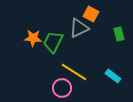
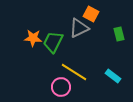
pink circle: moved 1 px left, 1 px up
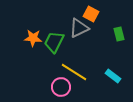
green trapezoid: moved 1 px right
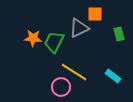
orange square: moved 4 px right; rotated 28 degrees counterclockwise
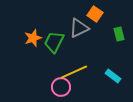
orange square: rotated 35 degrees clockwise
orange star: rotated 24 degrees counterclockwise
yellow line: rotated 56 degrees counterclockwise
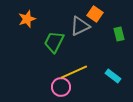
gray triangle: moved 1 px right, 2 px up
orange star: moved 6 px left, 19 px up
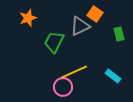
orange star: moved 1 px right, 1 px up
pink circle: moved 2 px right
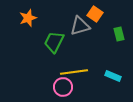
gray triangle: rotated 10 degrees clockwise
yellow line: rotated 16 degrees clockwise
cyan rectangle: rotated 14 degrees counterclockwise
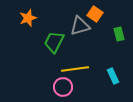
yellow line: moved 1 px right, 3 px up
cyan rectangle: rotated 42 degrees clockwise
